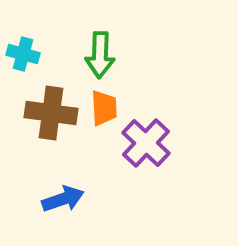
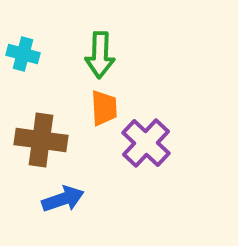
brown cross: moved 10 px left, 27 px down
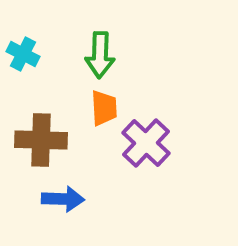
cyan cross: rotated 12 degrees clockwise
brown cross: rotated 6 degrees counterclockwise
blue arrow: rotated 21 degrees clockwise
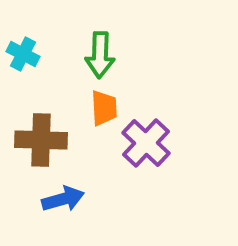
blue arrow: rotated 18 degrees counterclockwise
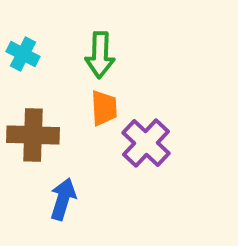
brown cross: moved 8 px left, 5 px up
blue arrow: rotated 57 degrees counterclockwise
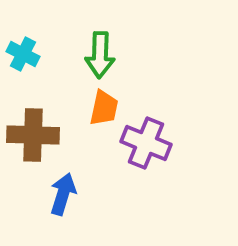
orange trapezoid: rotated 15 degrees clockwise
purple cross: rotated 21 degrees counterclockwise
blue arrow: moved 5 px up
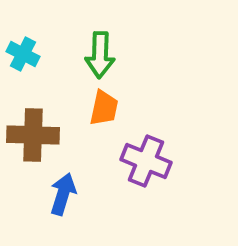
purple cross: moved 18 px down
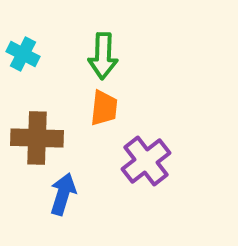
green arrow: moved 3 px right, 1 px down
orange trapezoid: rotated 6 degrees counterclockwise
brown cross: moved 4 px right, 3 px down
purple cross: rotated 30 degrees clockwise
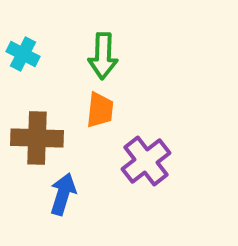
orange trapezoid: moved 4 px left, 2 px down
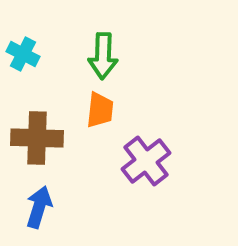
blue arrow: moved 24 px left, 13 px down
